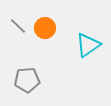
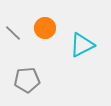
gray line: moved 5 px left, 7 px down
cyan triangle: moved 6 px left; rotated 8 degrees clockwise
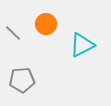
orange circle: moved 1 px right, 4 px up
gray pentagon: moved 5 px left
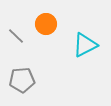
gray line: moved 3 px right, 3 px down
cyan triangle: moved 3 px right
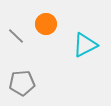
gray pentagon: moved 3 px down
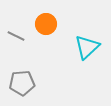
gray line: rotated 18 degrees counterclockwise
cyan triangle: moved 2 px right, 2 px down; rotated 16 degrees counterclockwise
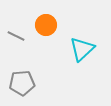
orange circle: moved 1 px down
cyan triangle: moved 5 px left, 2 px down
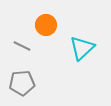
gray line: moved 6 px right, 10 px down
cyan triangle: moved 1 px up
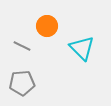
orange circle: moved 1 px right, 1 px down
cyan triangle: rotated 32 degrees counterclockwise
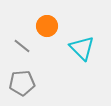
gray line: rotated 12 degrees clockwise
